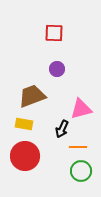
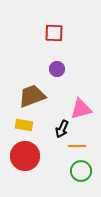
yellow rectangle: moved 1 px down
orange line: moved 1 px left, 1 px up
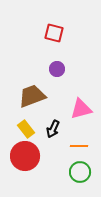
red square: rotated 12 degrees clockwise
yellow rectangle: moved 2 px right, 4 px down; rotated 42 degrees clockwise
black arrow: moved 9 px left
orange line: moved 2 px right
green circle: moved 1 px left, 1 px down
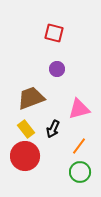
brown trapezoid: moved 1 px left, 2 px down
pink triangle: moved 2 px left
orange line: rotated 54 degrees counterclockwise
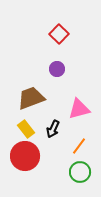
red square: moved 5 px right, 1 px down; rotated 30 degrees clockwise
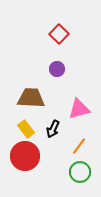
brown trapezoid: rotated 24 degrees clockwise
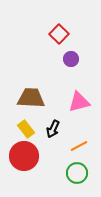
purple circle: moved 14 px right, 10 px up
pink triangle: moved 7 px up
orange line: rotated 24 degrees clockwise
red circle: moved 1 px left
green circle: moved 3 px left, 1 px down
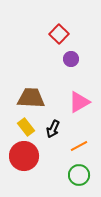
pink triangle: rotated 15 degrees counterclockwise
yellow rectangle: moved 2 px up
green circle: moved 2 px right, 2 px down
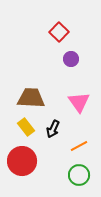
red square: moved 2 px up
pink triangle: rotated 35 degrees counterclockwise
red circle: moved 2 px left, 5 px down
